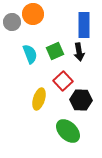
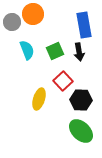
blue rectangle: rotated 10 degrees counterclockwise
cyan semicircle: moved 3 px left, 4 px up
green ellipse: moved 13 px right
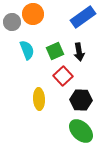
blue rectangle: moved 1 px left, 8 px up; rotated 65 degrees clockwise
red square: moved 5 px up
yellow ellipse: rotated 20 degrees counterclockwise
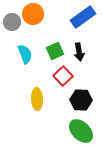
cyan semicircle: moved 2 px left, 4 px down
yellow ellipse: moved 2 px left
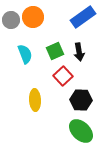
orange circle: moved 3 px down
gray circle: moved 1 px left, 2 px up
yellow ellipse: moved 2 px left, 1 px down
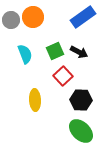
black arrow: rotated 54 degrees counterclockwise
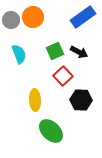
cyan semicircle: moved 6 px left
green ellipse: moved 30 px left
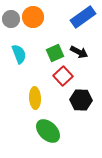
gray circle: moved 1 px up
green square: moved 2 px down
yellow ellipse: moved 2 px up
green ellipse: moved 3 px left
